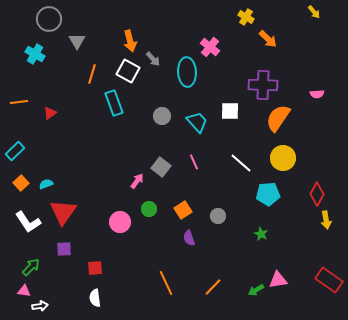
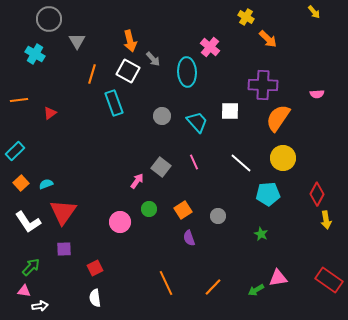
orange line at (19, 102): moved 2 px up
red square at (95, 268): rotated 21 degrees counterclockwise
pink triangle at (278, 280): moved 2 px up
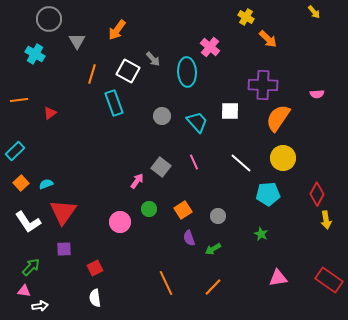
orange arrow at (130, 41): moved 13 px left, 11 px up; rotated 50 degrees clockwise
green arrow at (256, 290): moved 43 px left, 41 px up
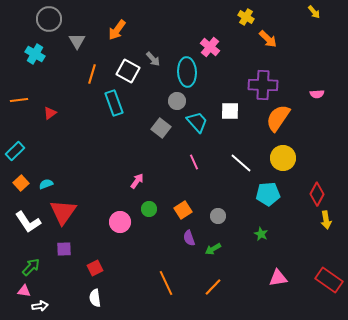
gray circle at (162, 116): moved 15 px right, 15 px up
gray square at (161, 167): moved 39 px up
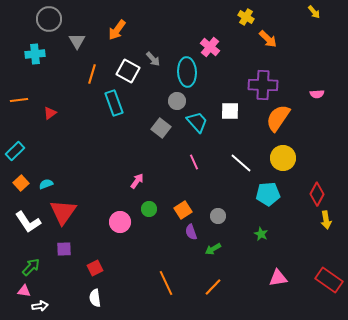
cyan cross at (35, 54): rotated 36 degrees counterclockwise
purple semicircle at (189, 238): moved 2 px right, 6 px up
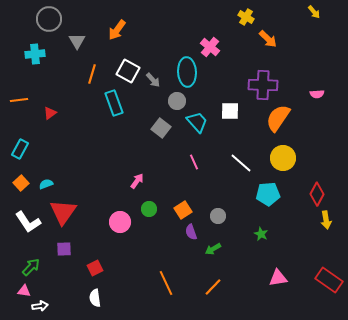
gray arrow at (153, 59): moved 21 px down
cyan rectangle at (15, 151): moved 5 px right, 2 px up; rotated 18 degrees counterclockwise
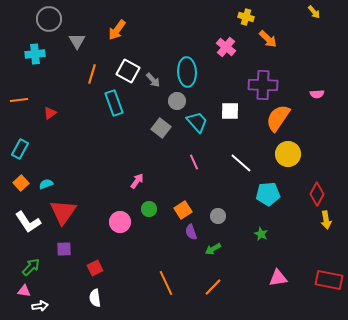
yellow cross at (246, 17): rotated 14 degrees counterclockwise
pink cross at (210, 47): moved 16 px right
yellow circle at (283, 158): moved 5 px right, 4 px up
red rectangle at (329, 280): rotated 24 degrees counterclockwise
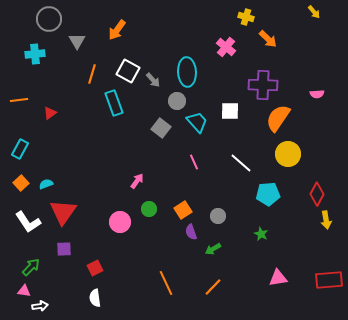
red rectangle at (329, 280): rotated 16 degrees counterclockwise
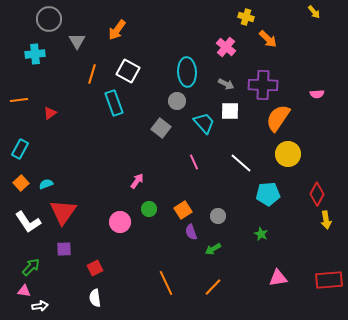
gray arrow at (153, 80): moved 73 px right, 4 px down; rotated 21 degrees counterclockwise
cyan trapezoid at (197, 122): moved 7 px right, 1 px down
